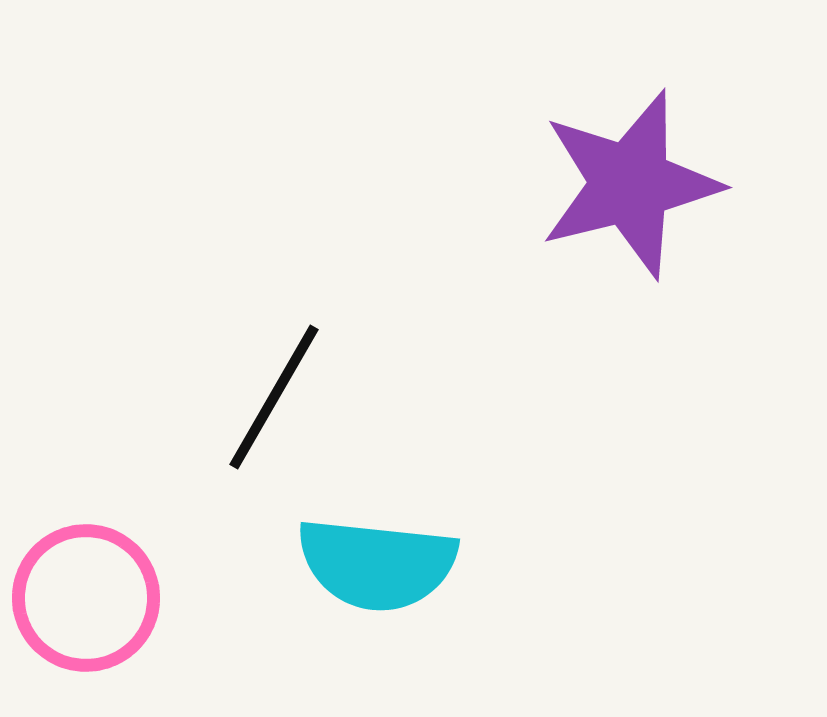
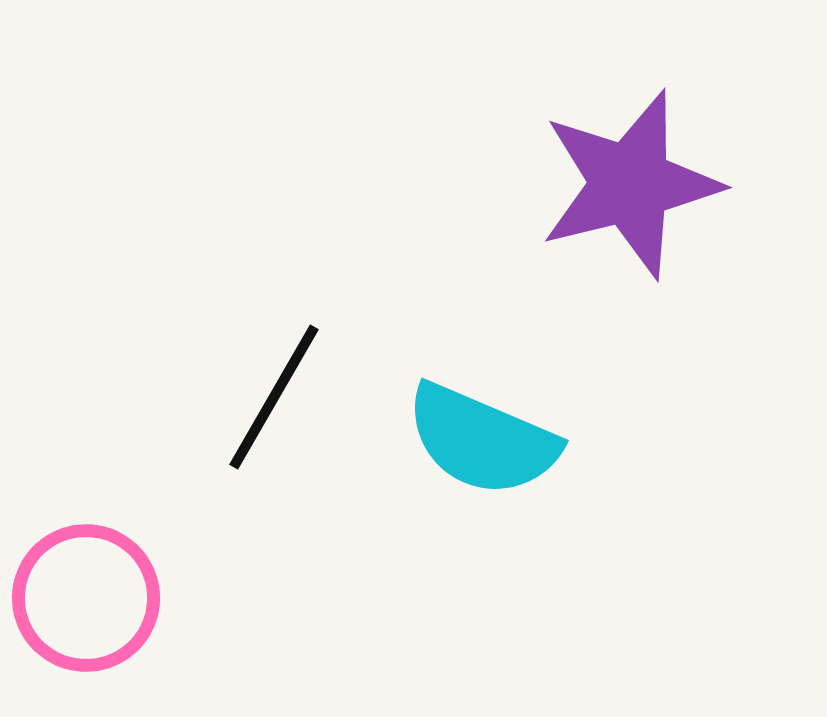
cyan semicircle: moved 105 px right, 124 px up; rotated 17 degrees clockwise
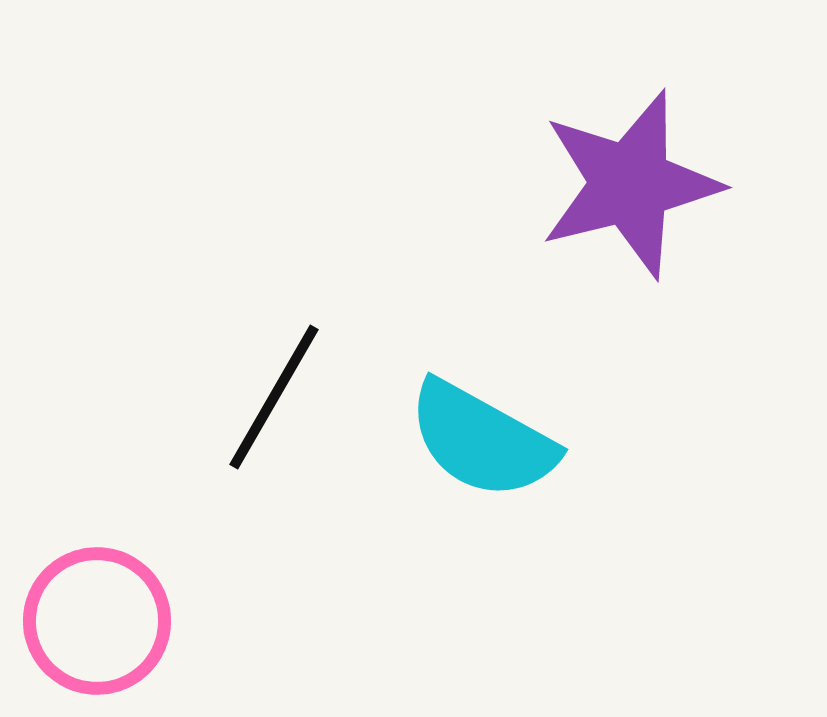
cyan semicircle: rotated 6 degrees clockwise
pink circle: moved 11 px right, 23 px down
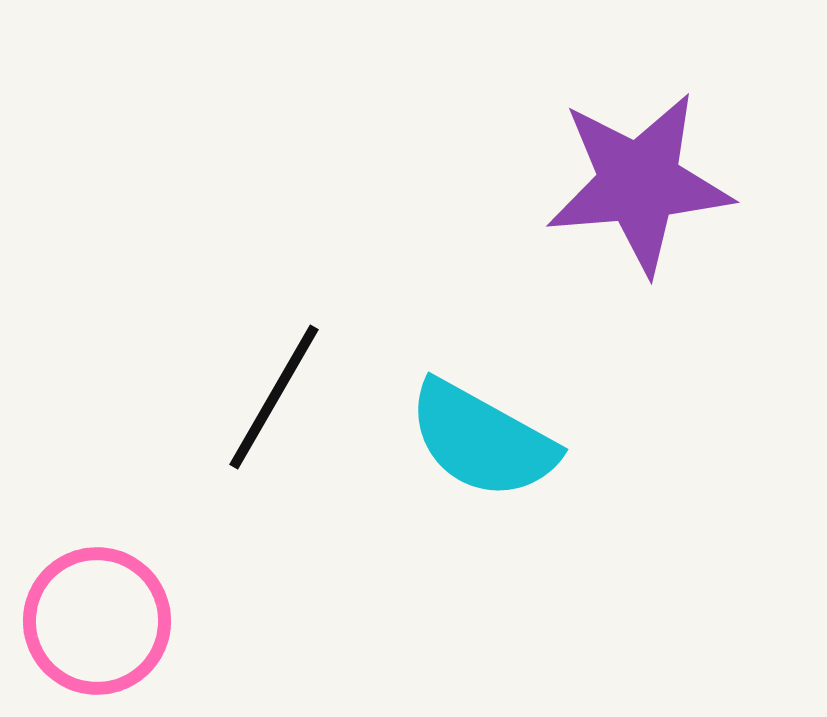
purple star: moved 9 px right, 1 px up; rotated 9 degrees clockwise
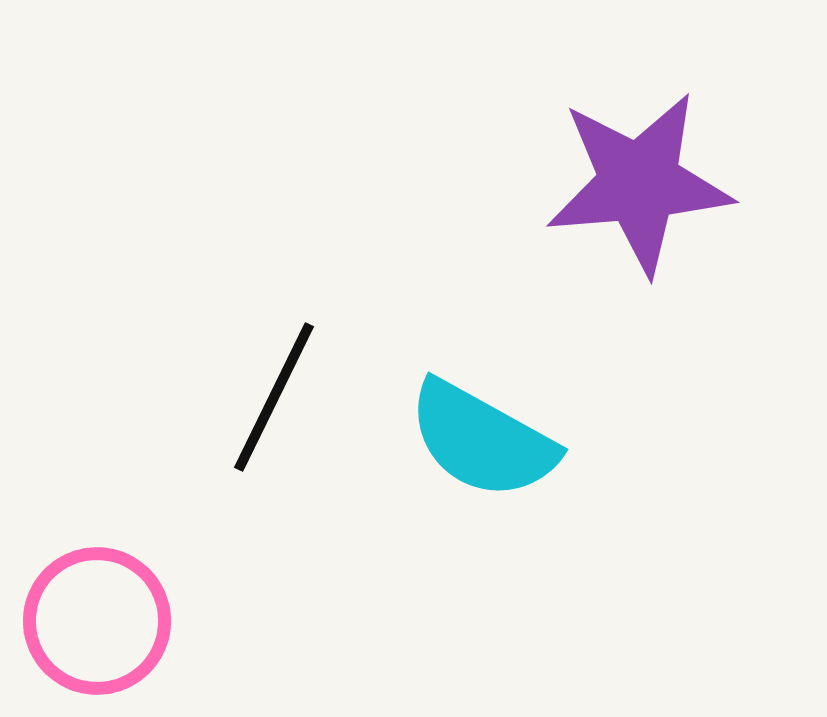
black line: rotated 4 degrees counterclockwise
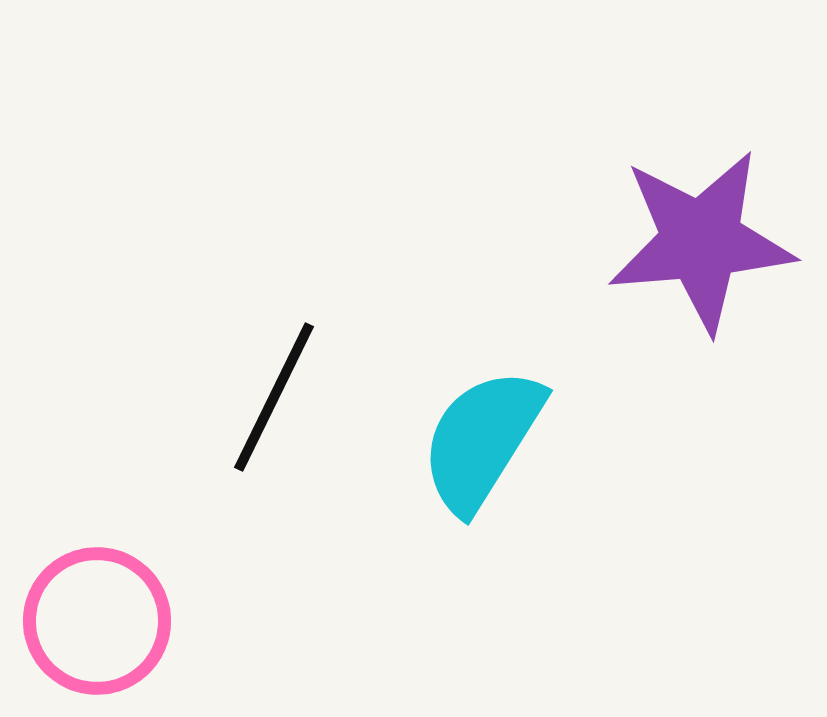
purple star: moved 62 px right, 58 px down
cyan semicircle: rotated 93 degrees clockwise
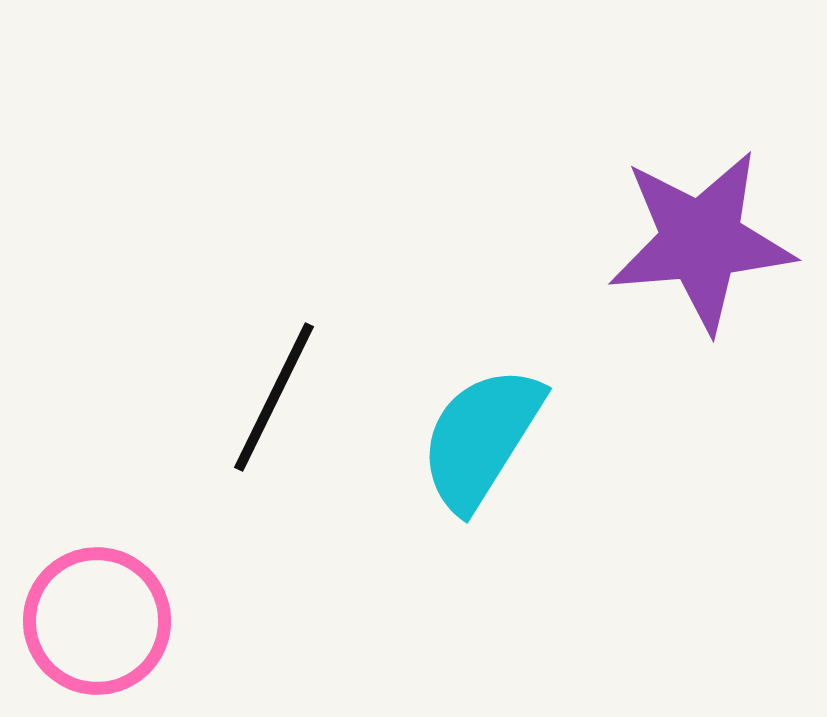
cyan semicircle: moved 1 px left, 2 px up
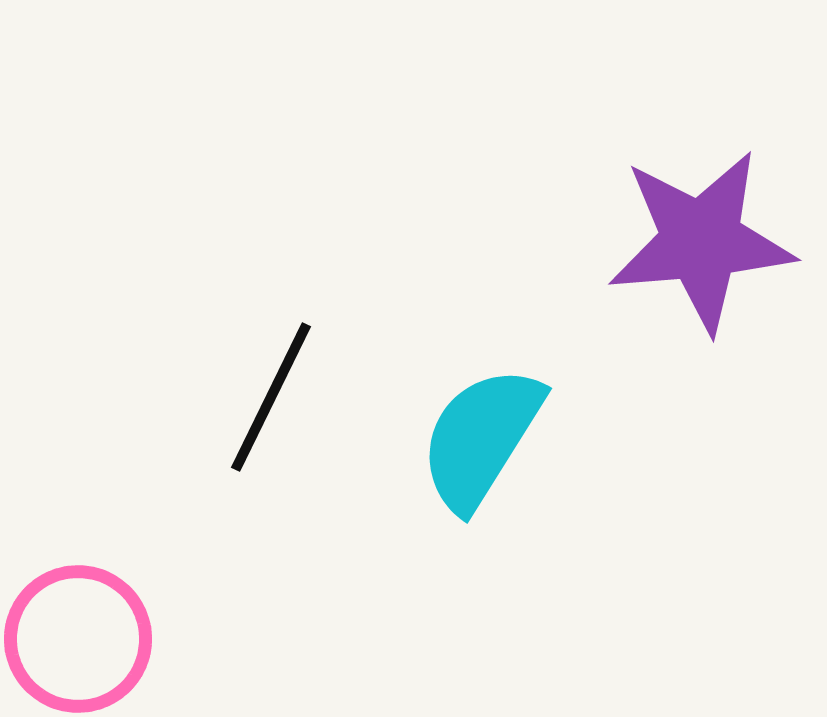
black line: moved 3 px left
pink circle: moved 19 px left, 18 px down
